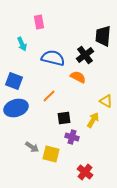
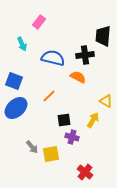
pink rectangle: rotated 48 degrees clockwise
black cross: rotated 30 degrees clockwise
blue ellipse: rotated 25 degrees counterclockwise
black square: moved 2 px down
gray arrow: rotated 16 degrees clockwise
yellow square: rotated 24 degrees counterclockwise
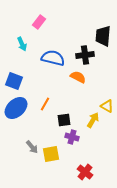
orange line: moved 4 px left, 8 px down; rotated 16 degrees counterclockwise
yellow triangle: moved 1 px right, 5 px down
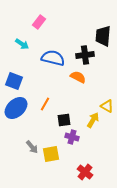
cyan arrow: rotated 32 degrees counterclockwise
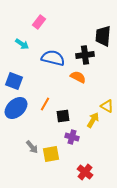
black square: moved 1 px left, 4 px up
